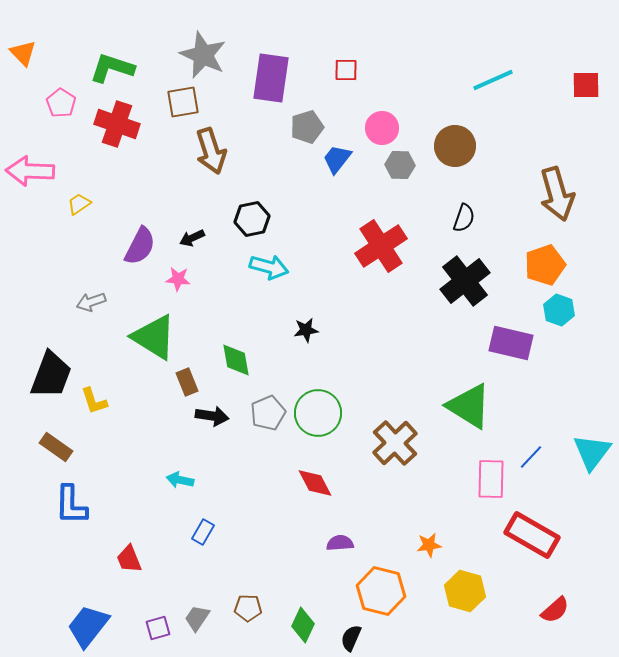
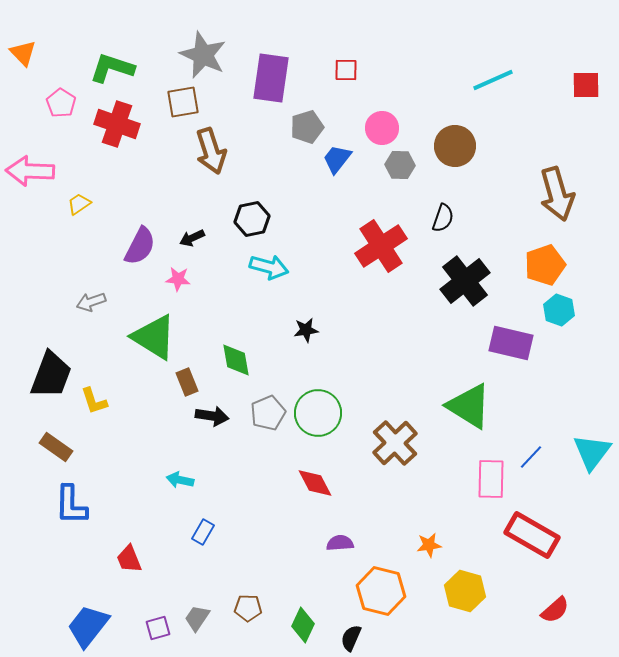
black semicircle at (464, 218): moved 21 px left
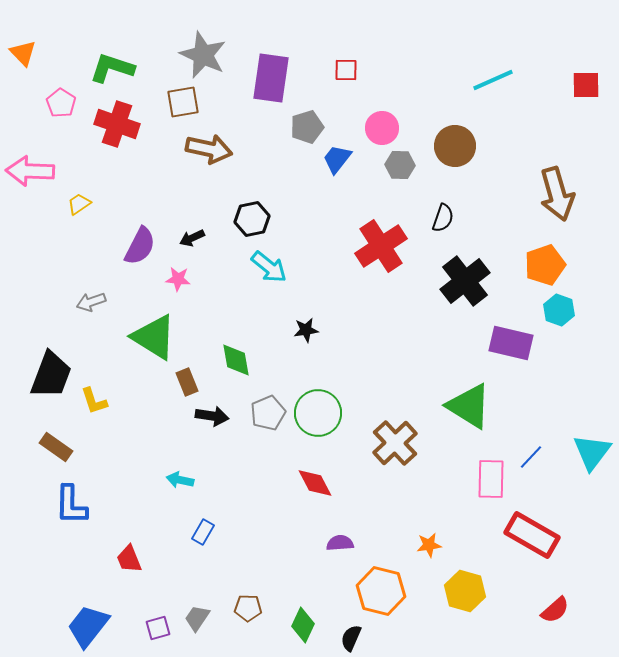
brown arrow at (211, 151): moved 2 px left, 2 px up; rotated 60 degrees counterclockwise
cyan arrow at (269, 267): rotated 24 degrees clockwise
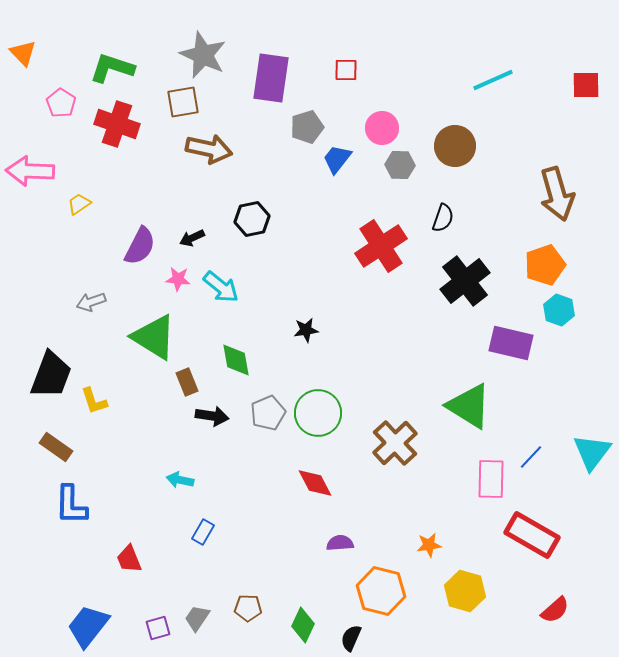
cyan arrow at (269, 267): moved 48 px left, 20 px down
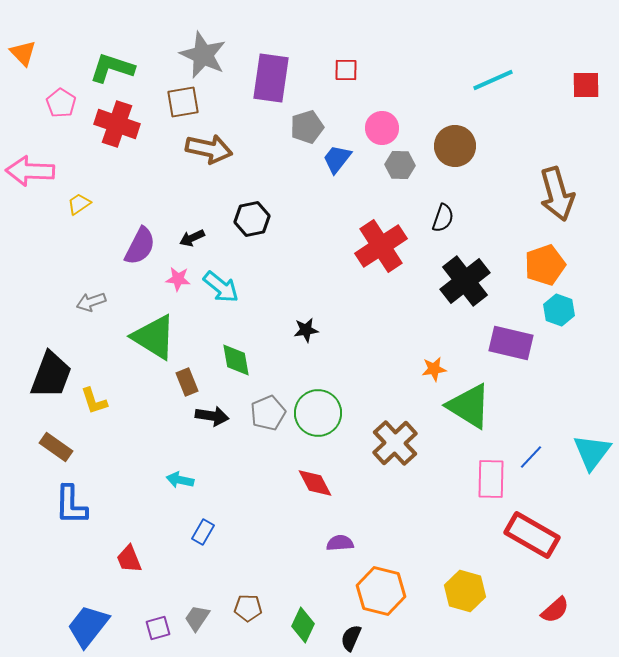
orange star at (429, 545): moved 5 px right, 176 px up
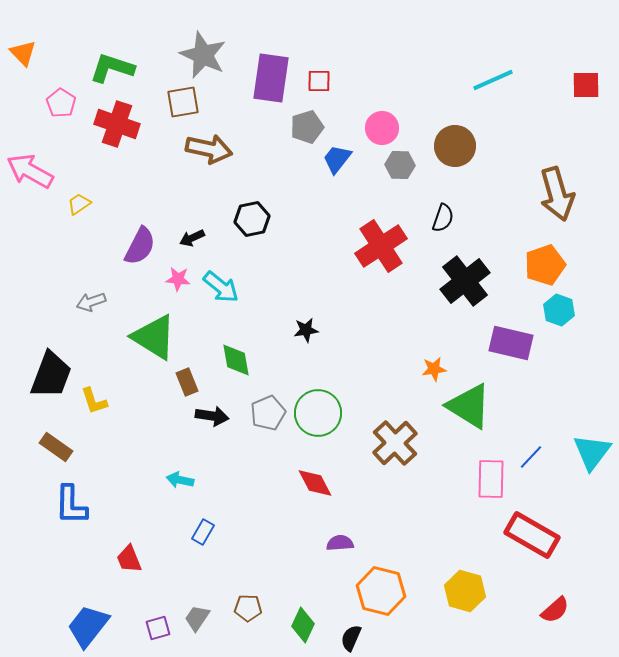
red square at (346, 70): moved 27 px left, 11 px down
pink arrow at (30, 171): rotated 27 degrees clockwise
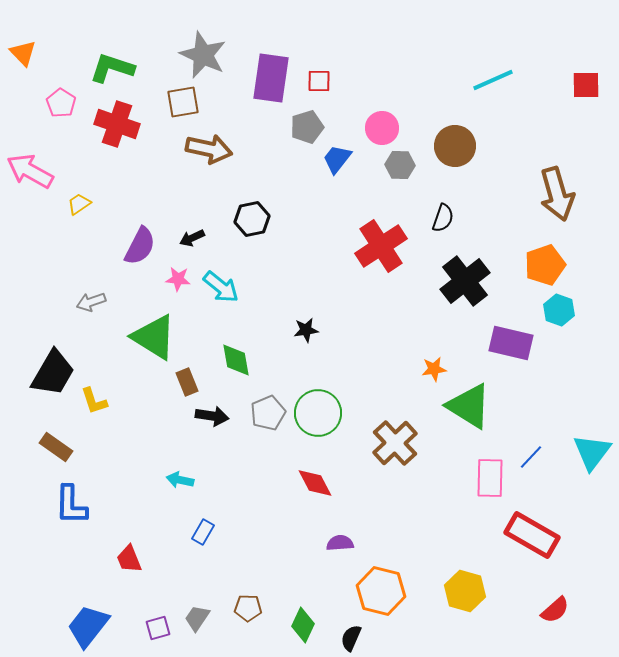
black trapezoid at (51, 375): moved 2 px right, 2 px up; rotated 9 degrees clockwise
pink rectangle at (491, 479): moved 1 px left, 1 px up
